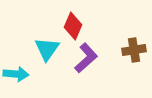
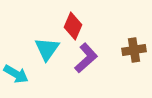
cyan arrow: rotated 25 degrees clockwise
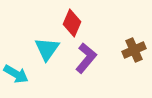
red diamond: moved 1 px left, 3 px up
brown cross: rotated 15 degrees counterclockwise
purple L-shape: rotated 8 degrees counterclockwise
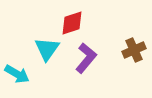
red diamond: rotated 48 degrees clockwise
cyan arrow: moved 1 px right
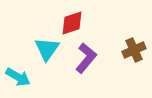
cyan arrow: moved 1 px right, 3 px down
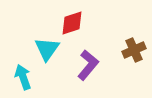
purple L-shape: moved 2 px right, 7 px down
cyan arrow: moved 5 px right; rotated 140 degrees counterclockwise
